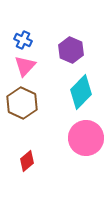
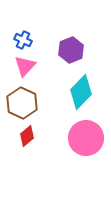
purple hexagon: rotated 15 degrees clockwise
red diamond: moved 25 px up
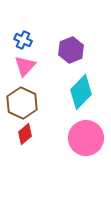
red diamond: moved 2 px left, 2 px up
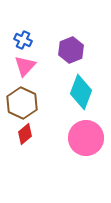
cyan diamond: rotated 24 degrees counterclockwise
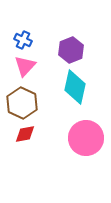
cyan diamond: moved 6 px left, 5 px up; rotated 8 degrees counterclockwise
red diamond: rotated 30 degrees clockwise
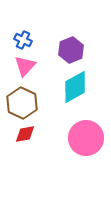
cyan diamond: rotated 48 degrees clockwise
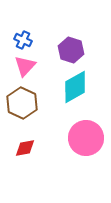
purple hexagon: rotated 20 degrees counterclockwise
red diamond: moved 14 px down
